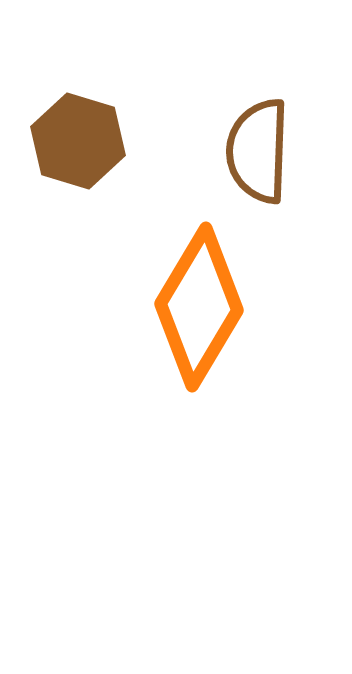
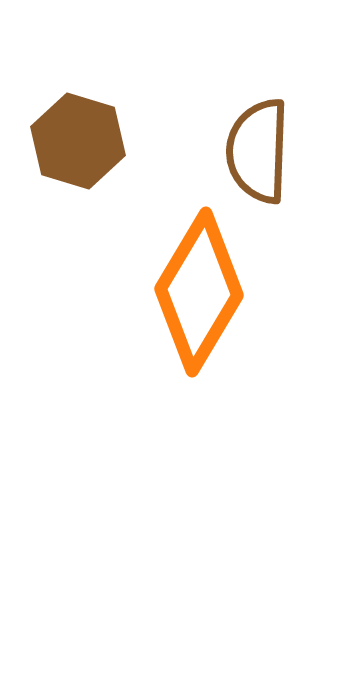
orange diamond: moved 15 px up
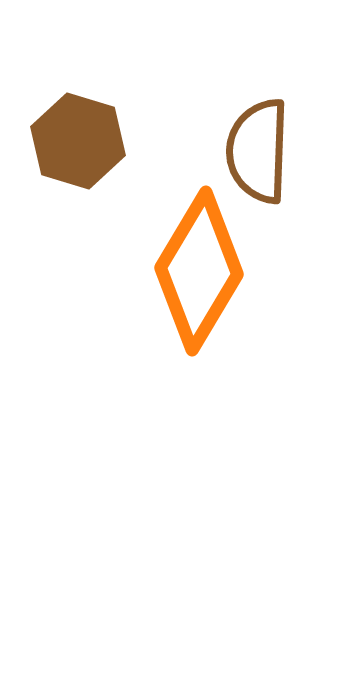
orange diamond: moved 21 px up
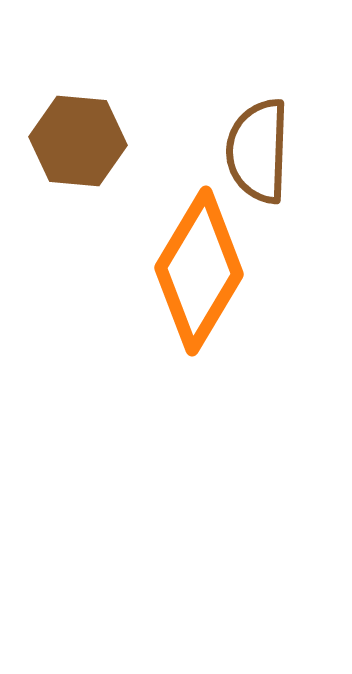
brown hexagon: rotated 12 degrees counterclockwise
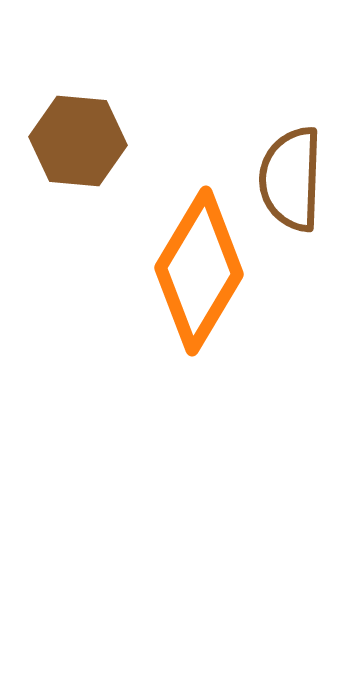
brown semicircle: moved 33 px right, 28 px down
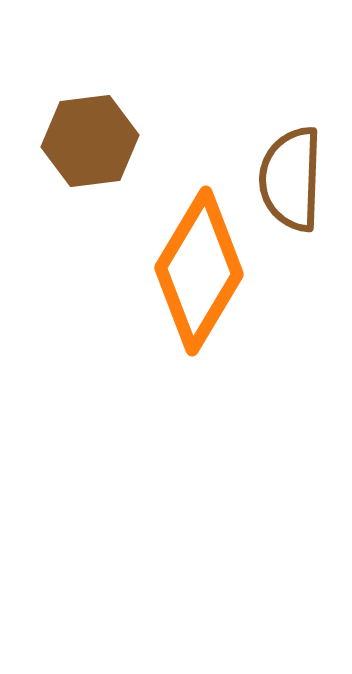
brown hexagon: moved 12 px right; rotated 12 degrees counterclockwise
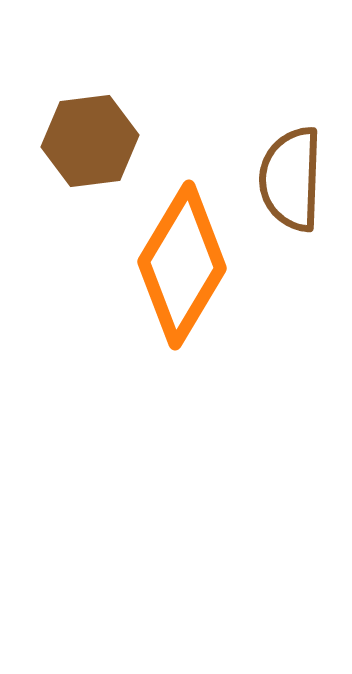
orange diamond: moved 17 px left, 6 px up
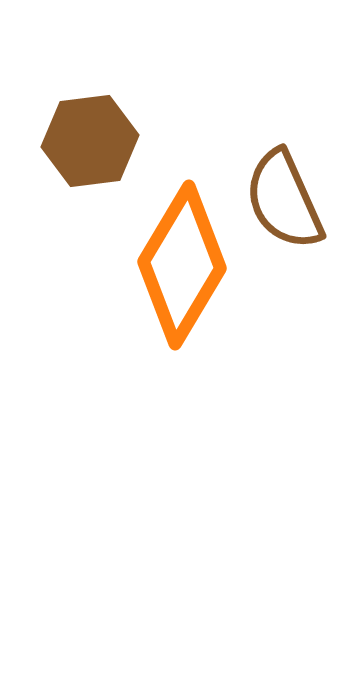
brown semicircle: moved 7 px left, 21 px down; rotated 26 degrees counterclockwise
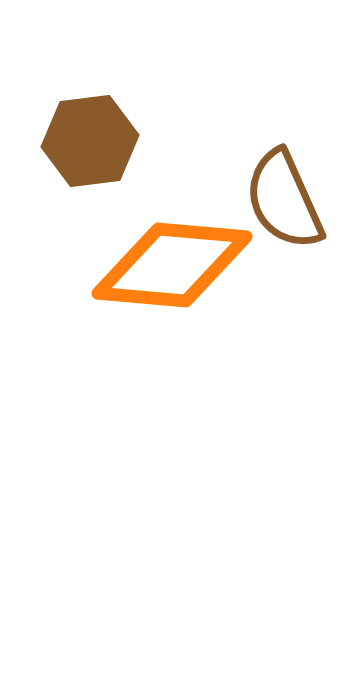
orange diamond: moved 10 px left; rotated 64 degrees clockwise
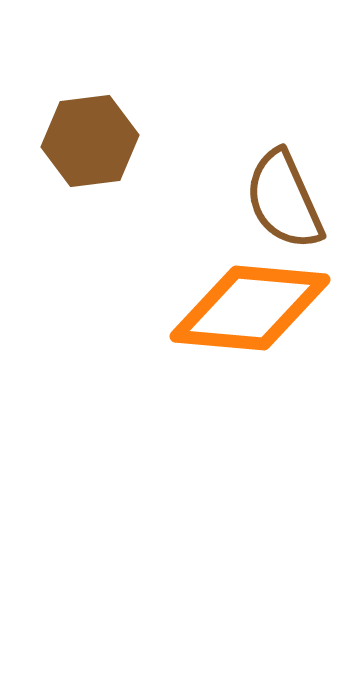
orange diamond: moved 78 px right, 43 px down
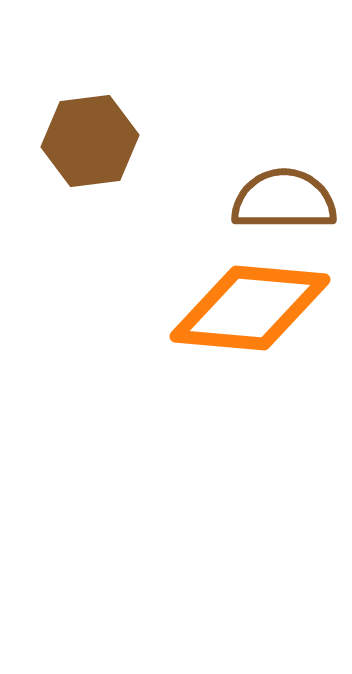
brown semicircle: rotated 114 degrees clockwise
